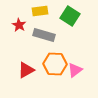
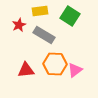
red star: rotated 16 degrees clockwise
gray rectangle: rotated 15 degrees clockwise
red triangle: rotated 24 degrees clockwise
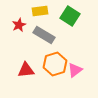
orange hexagon: rotated 20 degrees counterclockwise
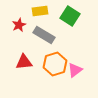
red triangle: moved 2 px left, 8 px up
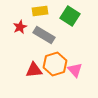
red star: moved 1 px right, 2 px down
red triangle: moved 10 px right, 8 px down
pink triangle: rotated 35 degrees counterclockwise
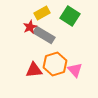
yellow rectangle: moved 2 px right, 2 px down; rotated 21 degrees counterclockwise
red star: moved 10 px right
